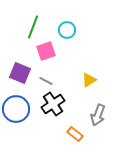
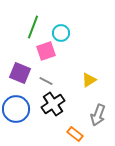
cyan circle: moved 6 px left, 3 px down
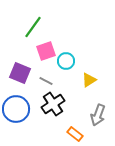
green line: rotated 15 degrees clockwise
cyan circle: moved 5 px right, 28 px down
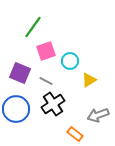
cyan circle: moved 4 px right
gray arrow: rotated 50 degrees clockwise
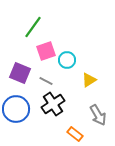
cyan circle: moved 3 px left, 1 px up
gray arrow: rotated 100 degrees counterclockwise
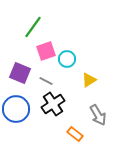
cyan circle: moved 1 px up
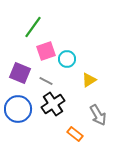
blue circle: moved 2 px right
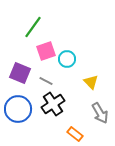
yellow triangle: moved 2 px right, 2 px down; rotated 42 degrees counterclockwise
gray arrow: moved 2 px right, 2 px up
